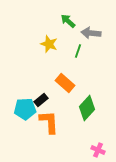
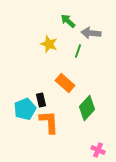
black rectangle: rotated 64 degrees counterclockwise
cyan pentagon: rotated 20 degrees counterclockwise
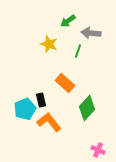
green arrow: rotated 77 degrees counterclockwise
orange L-shape: rotated 35 degrees counterclockwise
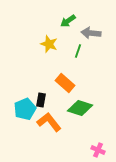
black rectangle: rotated 24 degrees clockwise
green diamond: moved 7 px left; rotated 65 degrees clockwise
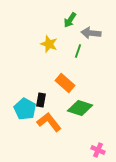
green arrow: moved 2 px right, 1 px up; rotated 21 degrees counterclockwise
cyan pentagon: rotated 20 degrees counterclockwise
